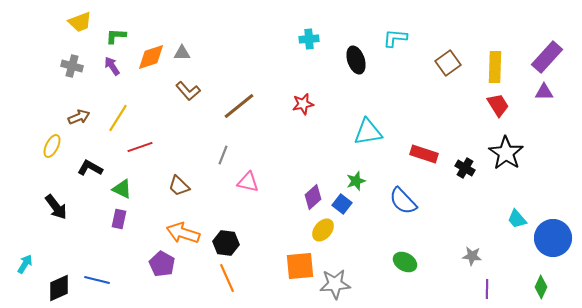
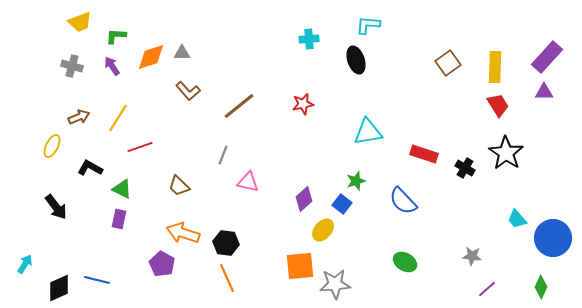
cyan L-shape at (395, 38): moved 27 px left, 13 px up
purple diamond at (313, 197): moved 9 px left, 2 px down
purple line at (487, 289): rotated 48 degrees clockwise
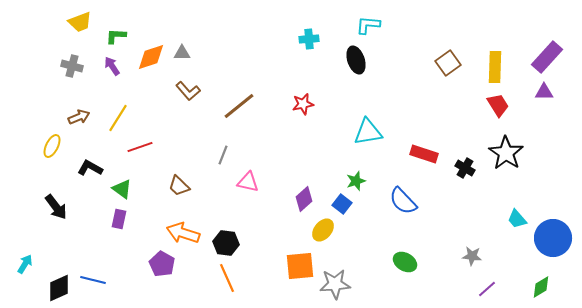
green triangle at (122, 189): rotated 10 degrees clockwise
blue line at (97, 280): moved 4 px left
green diamond at (541, 287): rotated 35 degrees clockwise
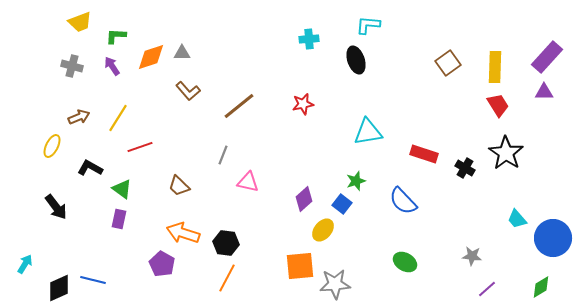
orange line at (227, 278): rotated 52 degrees clockwise
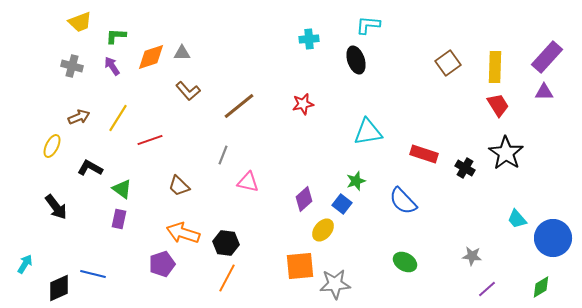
red line at (140, 147): moved 10 px right, 7 px up
purple pentagon at (162, 264): rotated 25 degrees clockwise
blue line at (93, 280): moved 6 px up
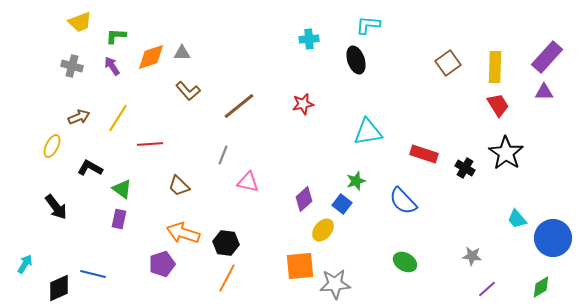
red line at (150, 140): moved 4 px down; rotated 15 degrees clockwise
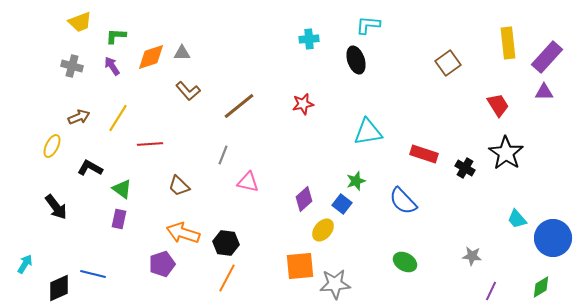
yellow rectangle at (495, 67): moved 13 px right, 24 px up; rotated 8 degrees counterclockwise
purple line at (487, 289): moved 4 px right, 2 px down; rotated 24 degrees counterclockwise
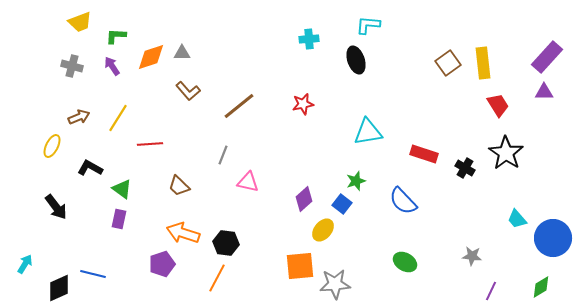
yellow rectangle at (508, 43): moved 25 px left, 20 px down
orange line at (227, 278): moved 10 px left
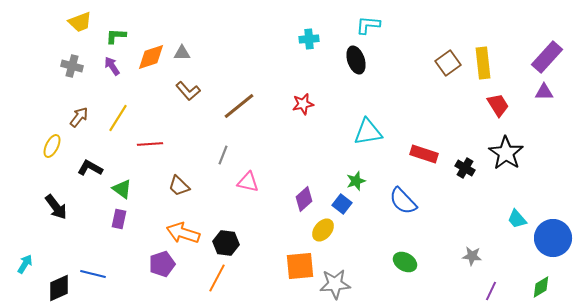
brown arrow at (79, 117): rotated 30 degrees counterclockwise
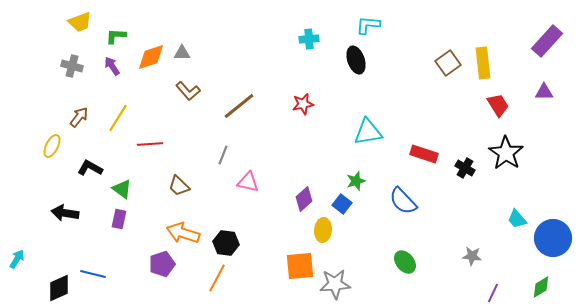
purple rectangle at (547, 57): moved 16 px up
black arrow at (56, 207): moved 9 px right, 6 px down; rotated 136 degrees clockwise
yellow ellipse at (323, 230): rotated 35 degrees counterclockwise
green ellipse at (405, 262): rotated 20 degrees clockwise
cyan arrow at (25, 264): moved 8 px left, 5 px up
purple line at (491, 291): moved 2 px right, 2 px down
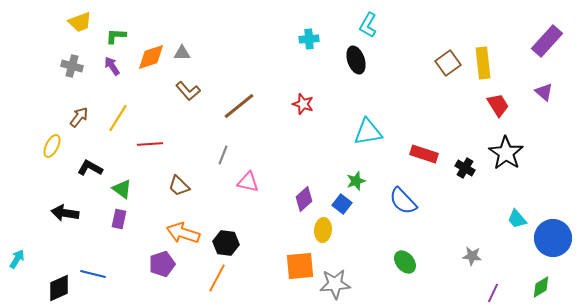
cyan L-shape at (368, 25): rotated 65 degrees counterclockwise
purple triangle at (544, 92): rotated 42 degrees clockwise
red star at (303, 104): rotated 30 degrees clockwise
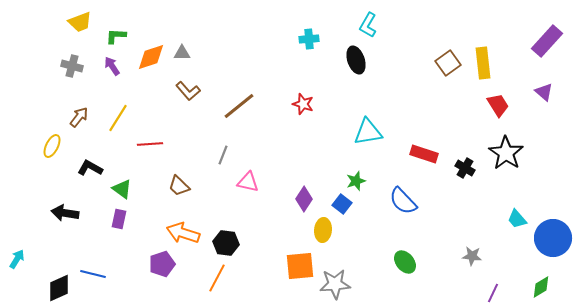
purple diamond at (304, 199): rotated 15 degrees counterclockwise
